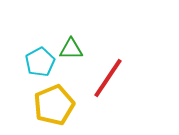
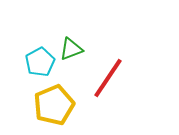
green triangle: rotated 20 degrees counterclockwise
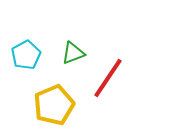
green triangle: moved 2 px right, 4 px down
cyan pentagon: moved 14 px left, 7 px up
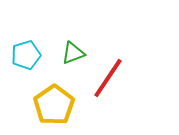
cyan pentagon: rotated 12 degrees clockwise
yellow pentagon: rotated 12 degrees counterclockwise
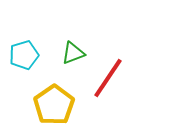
cyan pentagon: moved 2 px left
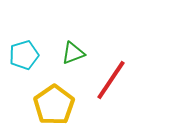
red line: moved 3 px right, 2 px down
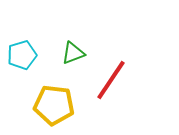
cyan pentagon: moved 2 px left
yellow pentagon: rotated 30 degrees counterclockwise
